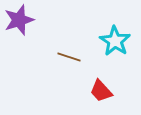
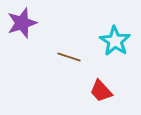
purple star: moved 3 px right, 3 px down
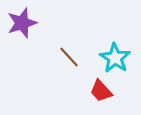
cyan star: moved 17 px down
brown line: rotated 30 degrees clockwise
